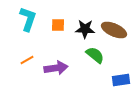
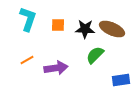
brown ellipse: moved 2 px left, 1 px up
green semicircle: rotated 84 degrees counterclockwise
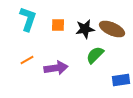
black star: rotated 12 degrees counterclockwise
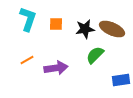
orange square: moved 2 px left, 1 px up
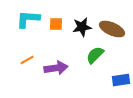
cyan L-shape: rotated 105 degrees counterclockwise
black star: moved 3 px left, 2 px up
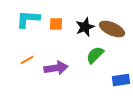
black star: moved 3 px right; rotated 12 degrees counterclockwise
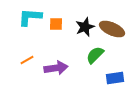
cyan L-shape: moved 2 px right, 2 px up
blue rectangle: moved 6 px left, 2 px up
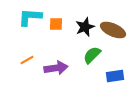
brown ellipse: moved 1 px right, 1 px down
green semicircle: moved 3 px left
blue rectangle: moved 2 px up
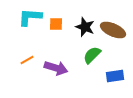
black star: rotated 30 degrees counterclockwise
purple arrow: rotated 25 degrees clockwise
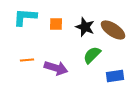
cyan L-shape: moved 5 px left
brown ellipse: rotated 10 degrees clockwise
orange line: rotated 24 degrees clockwise
